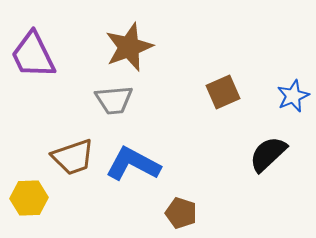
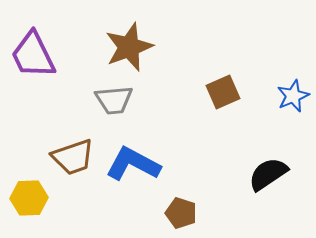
black semicircle: moved 20 px down; rotated 9 degrees clockwise
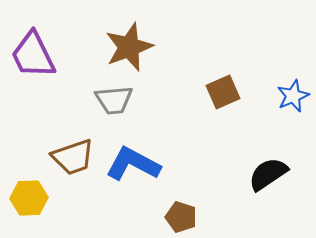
brown pentagon: moved 4 px down
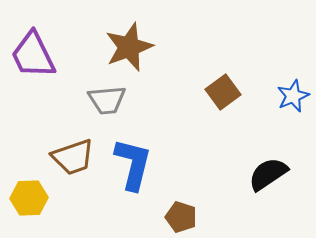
brown square: rotated 12 degrees counterclockwise
gray trapezoid: moved 7 px left
blue L-shape: rotated 76 degrees clockwise
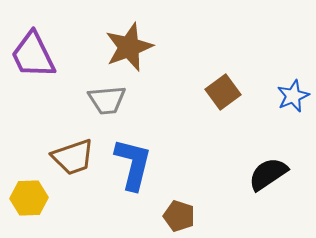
brown pentagon: moved 2 px left, 1 px up
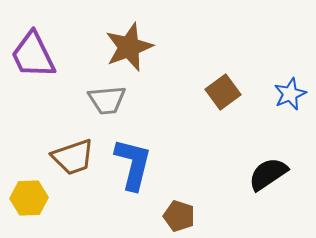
blue star: moved 3 px left, 2 px up
